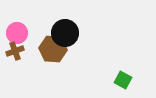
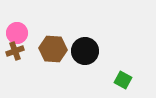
black circle: moved 20 px right, 18 px down
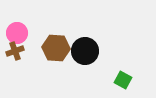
brown hexagon: moved 3 px right, 1 px up
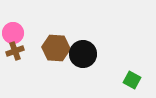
pink circle: moved 4 px left
black circle: moved 2 px left, 3 px down
green square: moved 9 px right
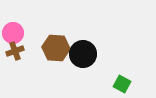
green square: moved 10 px left, 4 px down
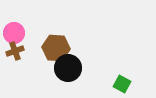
pink circle: moved 1 px right
black circle: moved 15 px left, 14 px down
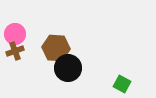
pink circle: moved 1 px right, 1 px down
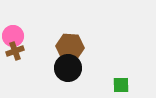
pink circle: moved 2 px left, 2 px down
brown hexagon: moved 14 px right, 1 px up
green square: moved 1 px left, 1 px down; rotated 30 degrees counterclockwise
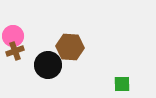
black circle: moved 20 px left, 3 px up
green square: moved 1 px right, 1 px up
